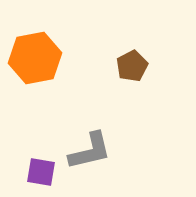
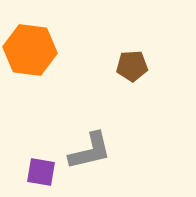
orange hexagon: moved 5 px left, 8 px up; rotated 18 degrees clockwise
brown pentagon: rotated 24 degrees clockwise
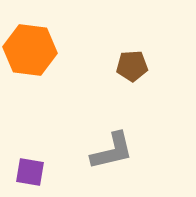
gray L-shape: moved 22 px right
purple square: moved 11 px left
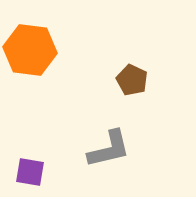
brown pentagon: moved 14 px down; rotated 28 degrees clockwise
gray L-shape: moved 3 px left, 2 px up
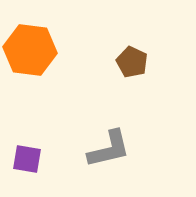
brown pentagon: moved 18 px up
purple square: moved 3 px left, 13 px up
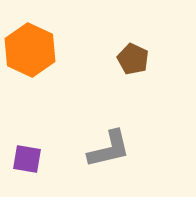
orange hexagon: rotated 18 degrees clockwise
brown pentagon: moved 1 px right, 3 px up
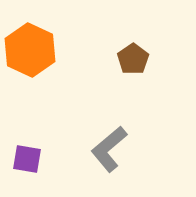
brown pentagon: rotated 12 degrees clockwise
gray L-shape: rotated 153 degrees clockwise
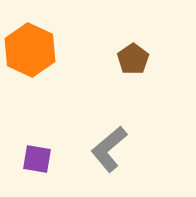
purple square: moved 10 px right
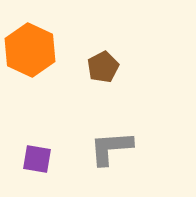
brown pentagon: moved 30 px left, 8 px down; rotated 8 degrees clockwise
gray L-shape: moved 2 px right, 1 px up; rotated 36 degrees clockwise
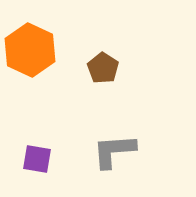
brown pentagon: moved 1 px down; rotated 12 degrees counterclockwise
gray L-shape: moved 3 px right, 3 px down
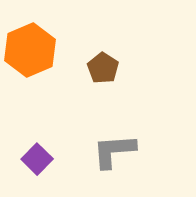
orange hexagon: rotated 12 degrees clockwise
purple square: rotated 36 degrees clockwise
